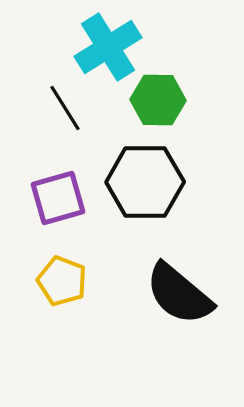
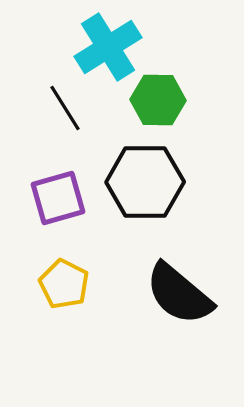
yellow pentagon: moved 2 px right, 3 px down; rotated 6 degrees clockwise
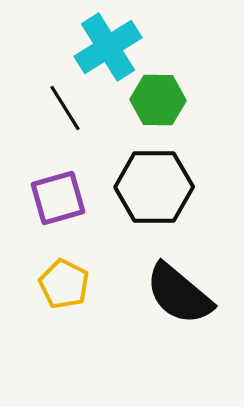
black hexagon: moved 9 px right, 5 px down
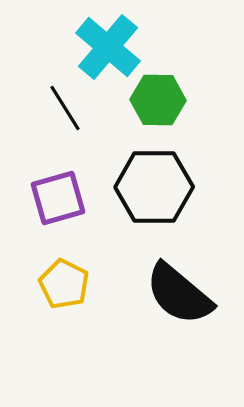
cyan cross: rotated 18 degrees counterclockwise
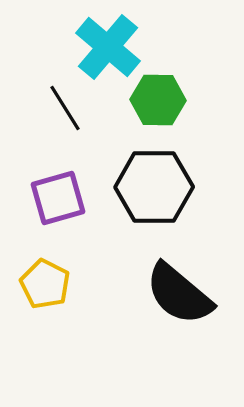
yellow pentagon: moved 19 px left
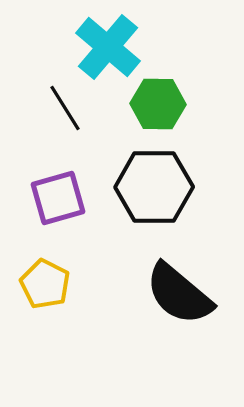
green hexagon: moved 4 px down
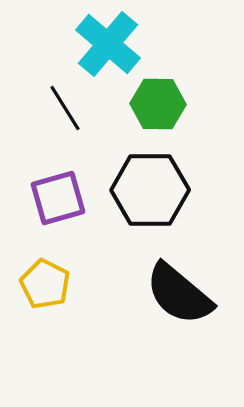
cyan cross: moved 3 px up
black hexagon: moved 4 px left, 3 px down
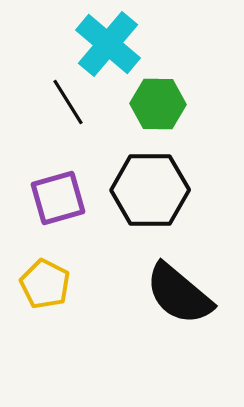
black line: moved 3 px right, 6 px up
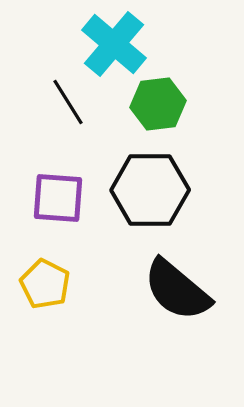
cyan cross: moved 6 px right
green hexagon: rotated 8 degrees counterclockwise
purple square: rotated 20 degrees clockwise
black semicircle: moved 2 px left, 4 px up
